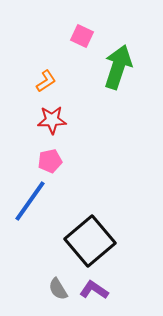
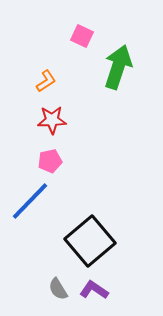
blue line: rotated 9 degrees clockwise
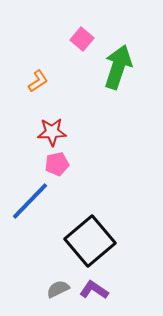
pink square: moved 3 px down; rotated 15 degrees clockwise
orange L-shape: moved 8 px left
red star: moved 12 px down
pink pentagon: moved 7 px right, 3 px down
gray semicircle: rotated 95 degrees clockwise
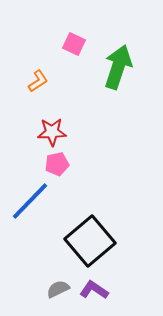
pink square: moved 8 px left, 5 px down; rotated 15 degrees counterclockwise
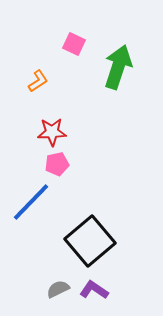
blue line: moved 1 px right, 1 px down
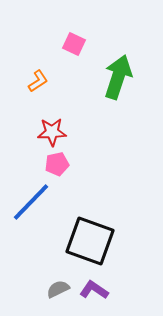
green arrow: moved 10 px down
black square: rotated 30 degrees counterclockwise
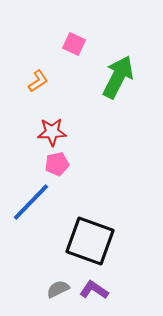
green arrow: rotated 9 degrees clockwise
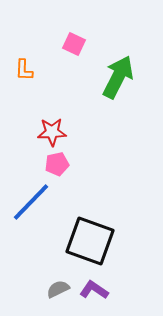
orange L-shape: moved 14 px left, 11 px up; rotated 125 degrees clockwise
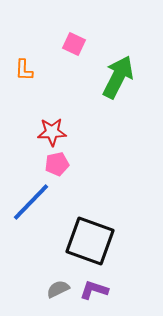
purple L-shape: rotated 16 degrees counterclockwise
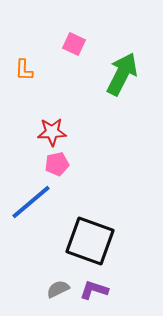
green arrow: moved 4 px right, 3 px up
blue line: rotated 6 degrees clockwise
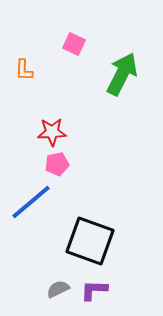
purple L-shape: rotated 16 degrees counterclockwise
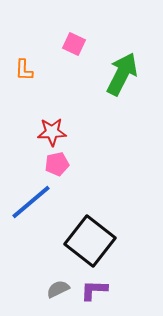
black square: rotated 18 degrees clockwise
